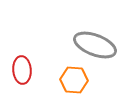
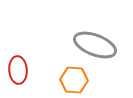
red ellipse: moved 4 px left
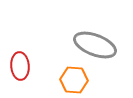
red ellipse: moved 2 px right, 4 px up
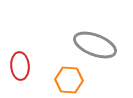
orange hexagon: moved 5 px left
